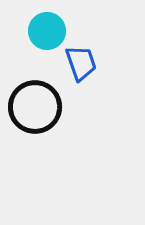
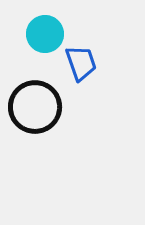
cyan circle: moved 2 px left, 3 px down
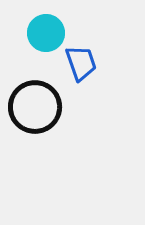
cyan circle: moved 1 px right, 1 px up
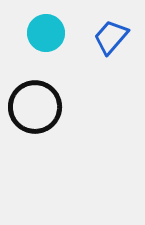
blue trapezoid: moved 30 px right, 26 px up; rotated 120 degrees counterclockwise
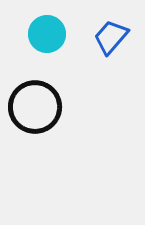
cyan circle: moved 1 px right, 1 px down
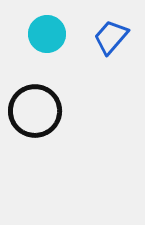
black circle: moved 4 px down
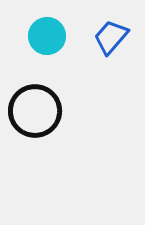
cyan circle: moved 2 px down
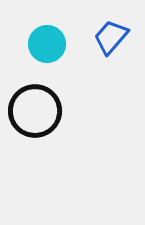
cyan circle: moved 8 px down
